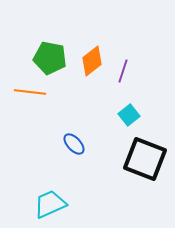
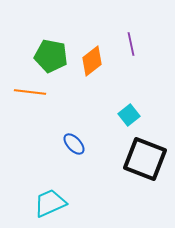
green pentagon: moved 1 px right, 2 px up
purple line: moved 8 px right, 27 px up; rotated 30 degrees counterclockwise
cyan trapezoid: moved 1 px up
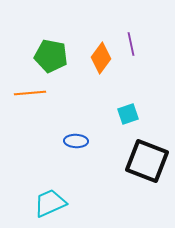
orange diamond: moved 9 px right, 3 px up; rotated 16 degrees counterclockwise
orange line: moved 1 px down; rotated 12 degrees counterclockwise
cyan square: moved 1 px left, 1 px up; rotated 20 degrees clockwise
blue ellipse: moved 2 px right, 3 px up; rotated 45 degrees counterclockwise
black square: moved 2 px right, 2 px down
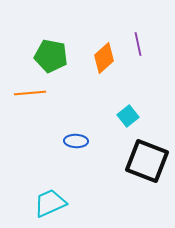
purple line: moved 7 px right
orange diamond: moved 3 px right; rotated 12 degrees clockwise
cyan square: moved 2 px down; rotated 20 degrees counterclockwise
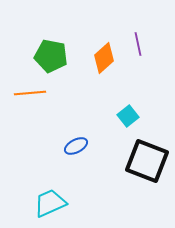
blue ellipse: moved 5 px down; rotated 30 degrees counterclockwise
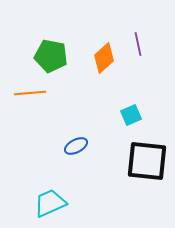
cyan square: moved 3 px right, 1 px up; rotated 15 degrees clockwise
black square: rotated 15 degrees counterclockwise
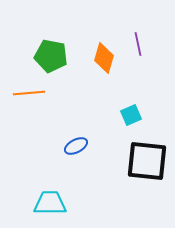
orange diamond: rotated 32 degrees counterclockwise
orange line: moved 1 px left
cyan trapezoid: rotated 24 degrees clockwise
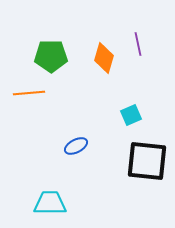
green pentagon: rotated 12 degrees counterclockwise
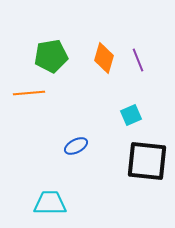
purple line: moved 16 px down; rotated 10 degrees counterclockwise
green pentagon: rotated 8 degrees counterclockwise
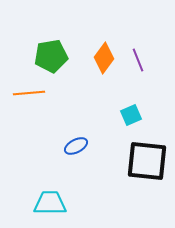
orange diamond: rotated 20 degrees clockwise
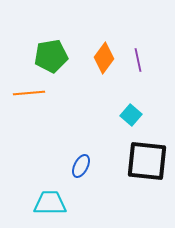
purple line: rotated 10 degrees clockwise
cyan square: rotated 25 degrees counterclockwise
blue ellipse: moved 5 px right, 20 px down; rotated 35 degrees counterclockwise
